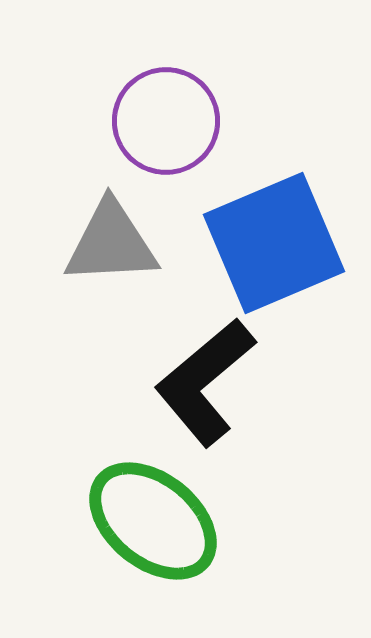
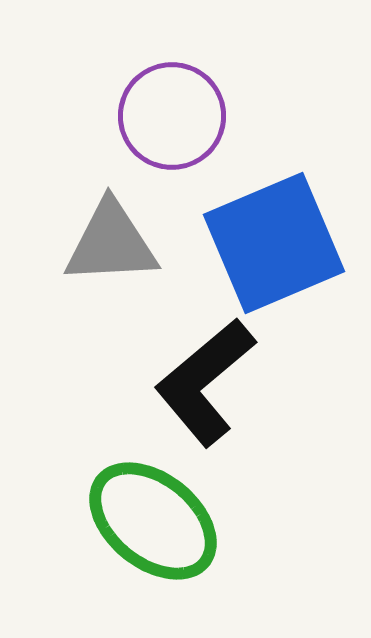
purple circle: moved 6 px right, 5 px up
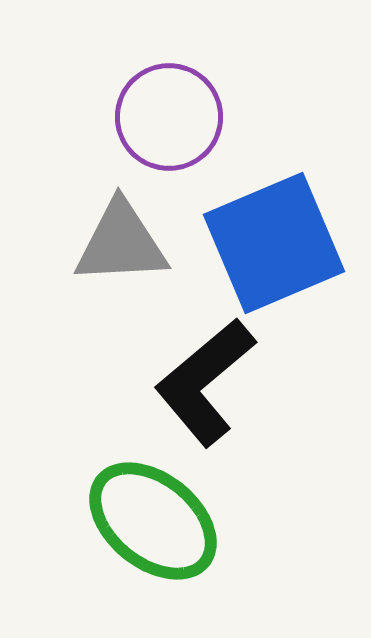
purple circle: moved 3 px left, 1 px down
gray triangle: moved 10 px right
